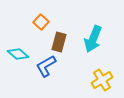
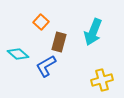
cyan arrow: moved 7 px up
yellow cross: rotated 15 degrees clockwise
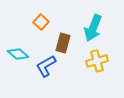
cyan arrow: moved 4 px up
brown rectangle: moved 4 px right, 1 px down
yellow cross: moved 5 px left, 19 px up
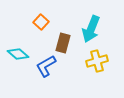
cyan arrow: moved 2 px left, 1 px down
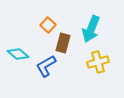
orange square: moved 7 px right, 3 px down
yellow cross: moved 1 px right, 1 px down
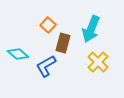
yellow cross: rotated 30 degrees counterclockwise
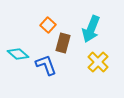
blue L-shape: moved 1 px up; rotated 100 degrees clockwise
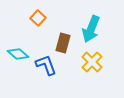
orange square: moved 10 px left, 7 px up
yellow cross: moved 6 px left
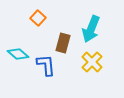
blue L-shape: rotated 15 degrees clockwise
